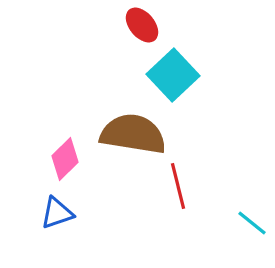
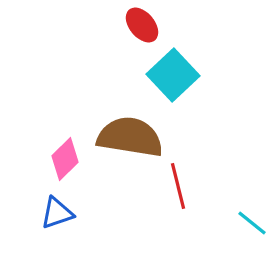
brown semicircle: moved 3 px left, 3 px down
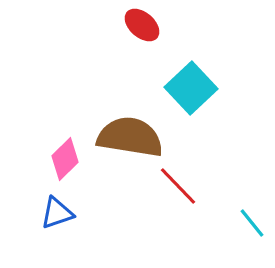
red ellipse: rotated 9 degrees counterclockwise
cyan square: moved 18 px right, 13 px down
red line: rotated 30 degrees counterclockwise
cyan line: rotated 12 degrees clockwise
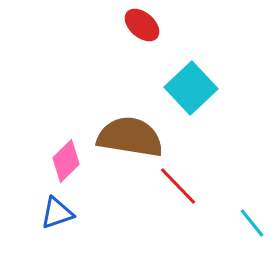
pink diamond: moved 1 px right, 2 px down
